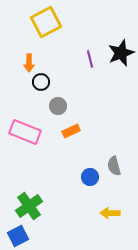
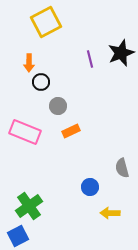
gray semicircle: moved 8 px right, 2 px down
blue circle: moved 10 px down
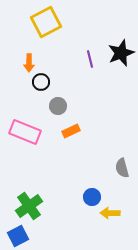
blue circle: moved 2 px right, 10 px down
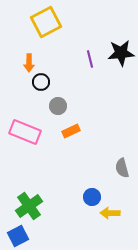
black star: rotated 16 degrees clockwise
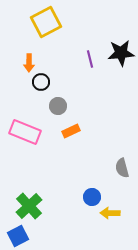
green cross: rotated 8 degrees counterclockwise
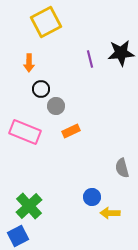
black circle: moved 7 px down
gray circle: moved 2 px left
